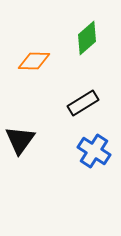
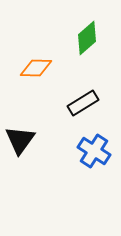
orange diamond: moved 2 px right, 7 px down
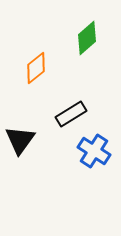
orange diamond: rotated 40 degrees counterclockwise
black rectangle: moved 12 px left, 11 px down
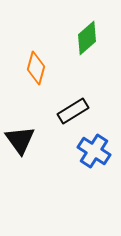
orange diamond: rotated 36 degrees counterclockwise
black rectangle: moved 2 px right, 3 px up
black triangle: rotated 12 degrees counterclockwise
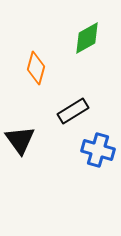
green diamond: rotated 12 degrees clockwise
blue cross: moved 4 px right, 1 px up; rotated 16 degrees counterclockwise
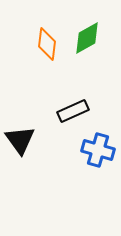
orange diamond: moved 11 px right, 24 px up; rotated 8 degrees counterclockwise
black rectangle: rotated 8 degrees clockwise
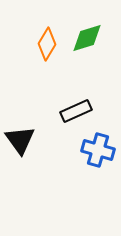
green diamond: rotated 12 degrees clockwise
orange diamond: rotated 24 degrees clockwise
black rectangle: moved 3 px right
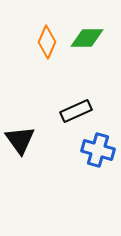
green diamond: rotated 16 degrees clockwise
orange diamond: moved 2 px up; rotated 8 degrees counterclockwise
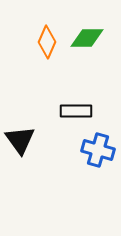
black rectangle: rotated 24 degrees clockwise
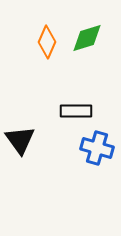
green diamond: rotated 16 degrees counterclockwise
blue cross: moved 1 px left, 2 px up
